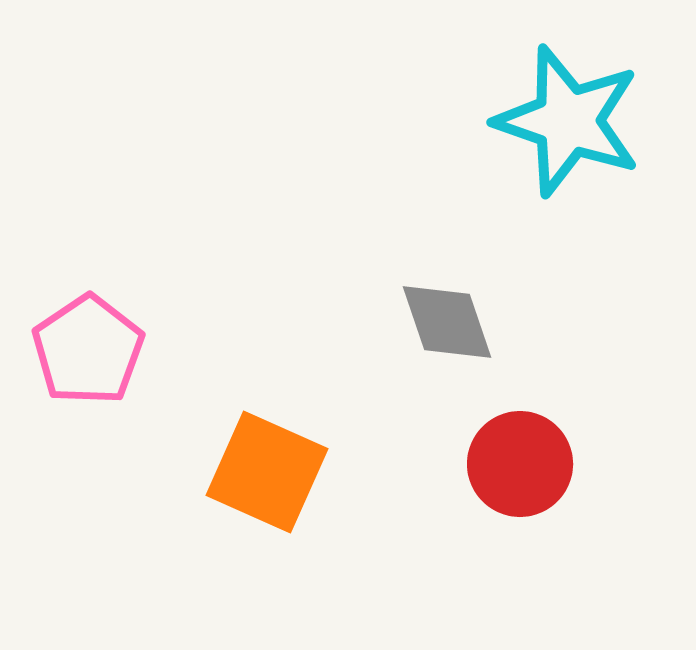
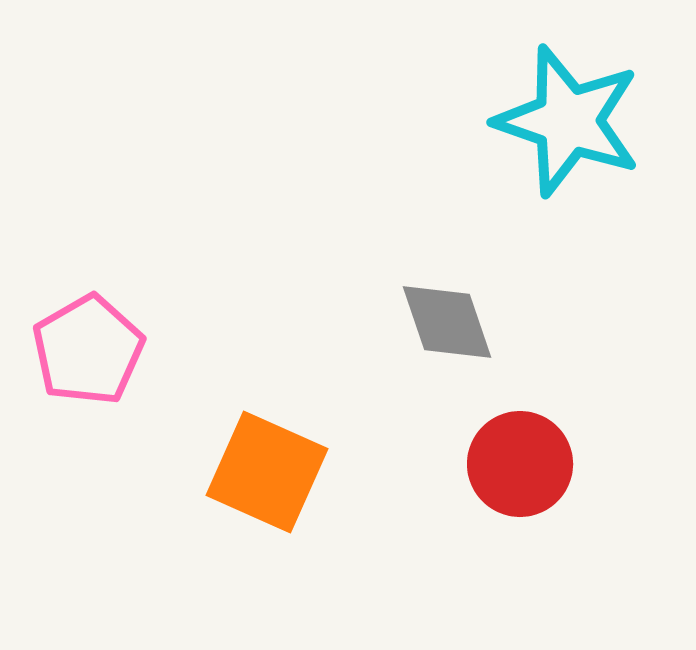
pink pentagon: rotated 4 degrees clockwise
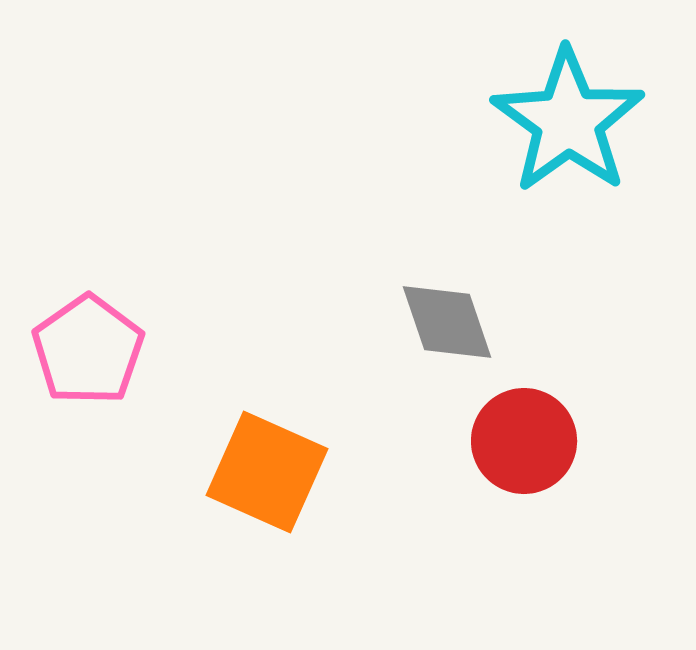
cyan star: rotated 17 degrees clockwise
pink pentagon: rotated 5 degrees counterclockwise
red circle: moved 4 px right, 23 px up
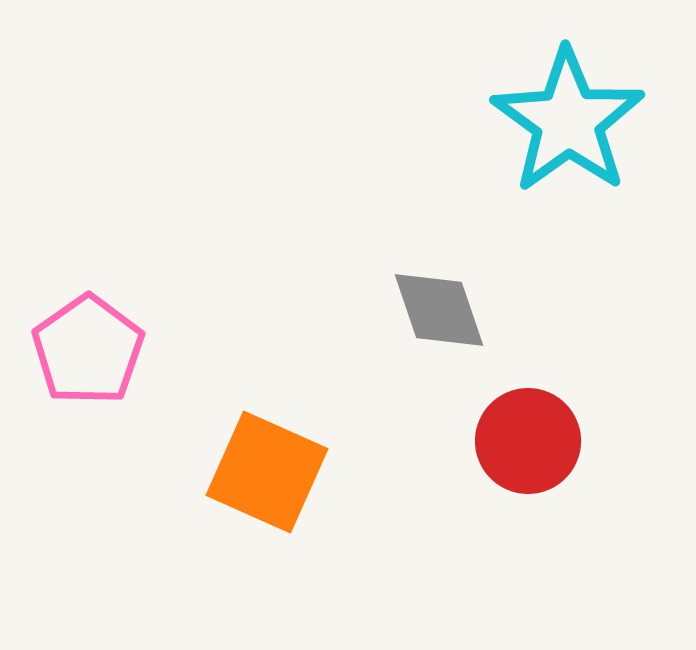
gray diamond: moved 8 px left, 12 px up
red circle: moved 4 px right
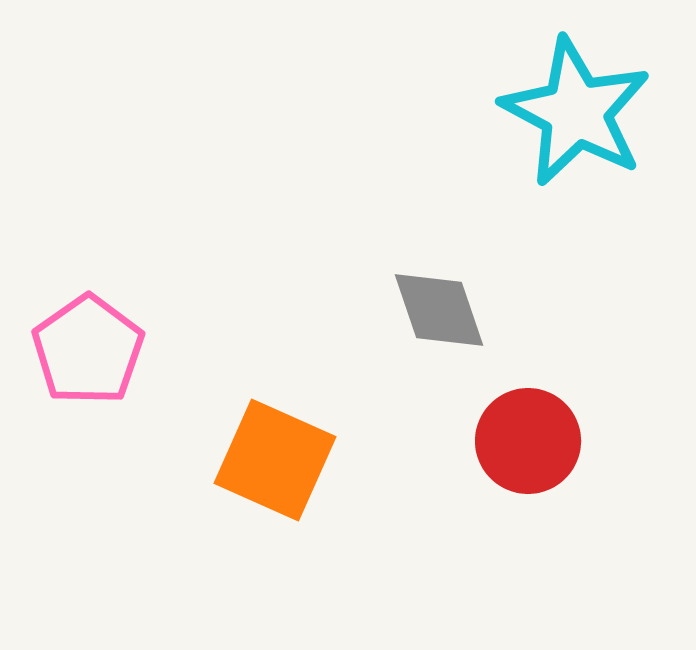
cyan star: moved 8 px right, 9 px up; rotated 8 degrees counterclockwise
orange square: moved 8 px right, 12 px up
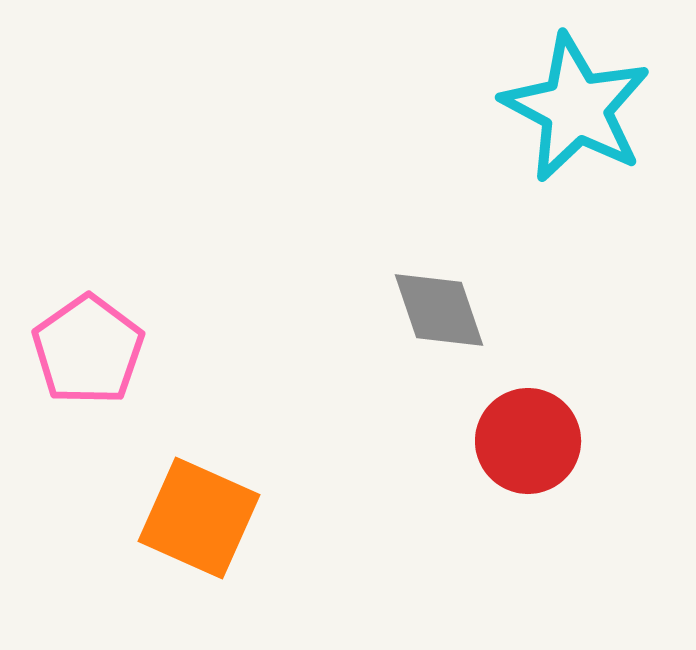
cyan star: moved 4 px up
orange square: moved 76 px left, 58 px down
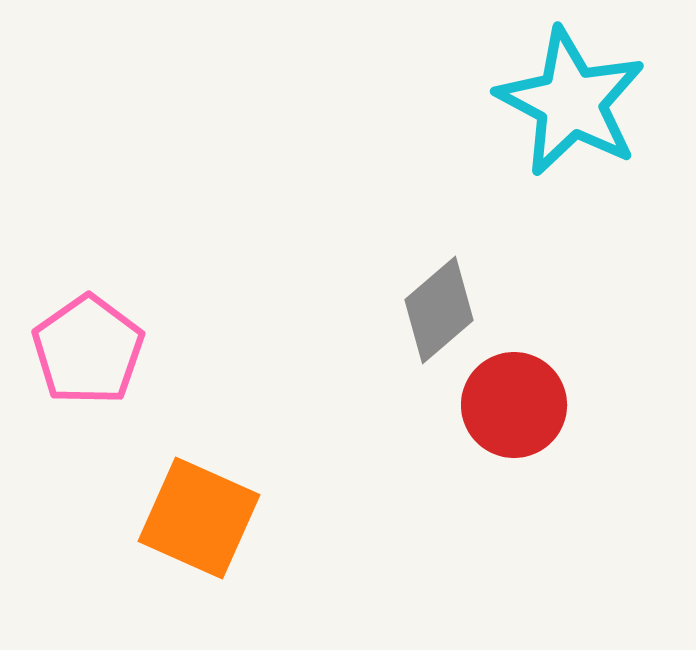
cyan star: moved 5 px left, 6 px up
gray diamond: rotated 68 degrees clockwise
red circle: moved 14 px left, 36 px up
